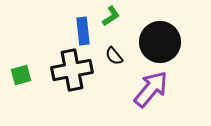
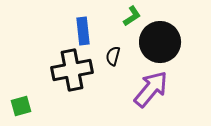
green L-shape: moved 21 px right
black semicircle: moved 1 px left; rotated 54 degrees clockwise
green square: moved 31 px down
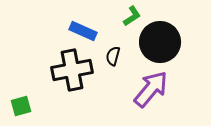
blue rectangle: rotated 60 degrees counterclockwise
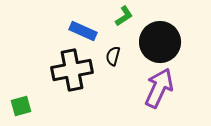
green L-shape: moved 8 px left
purple arrow: moved 8 px right, 1 px up; rotated 15 degrees counterclockwise
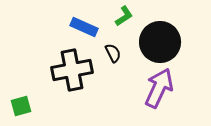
blue rectangle: moved 1 px right, 4 px up
black semicircle: moved 3 px up; rotated 138 degrees clockwise
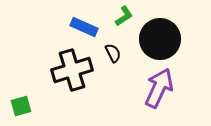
black circle: moved 3 px up
black cross: rotated 6 degrees counterclockwise
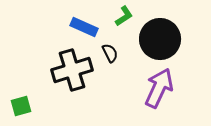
black semicircle: moved 3 px left
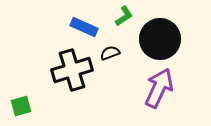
black semicircle: rotated 84 degrees counterclockwise
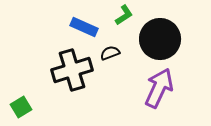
green L-shape: moved 1 px up
green square: moved 1 px down; rotated 15 degrees counterclockwise
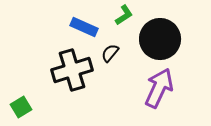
black semicircle: rotated 30 degrees counterclockwise
